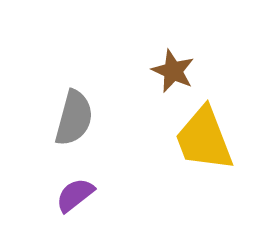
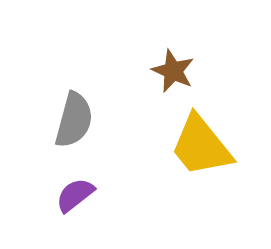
gray semicircle: moved 2 px down
yellow trapezoid: moved 3 px left, 7 px down; rotated 18 degrees counterclockwise
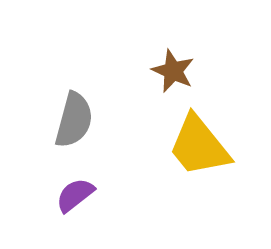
yellow trapezoid: moved 2 px left
